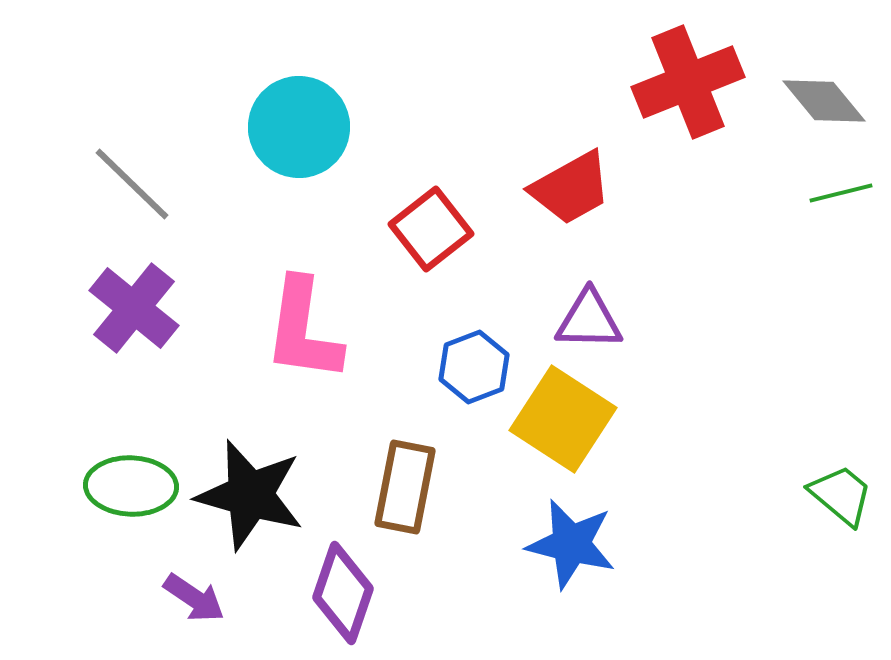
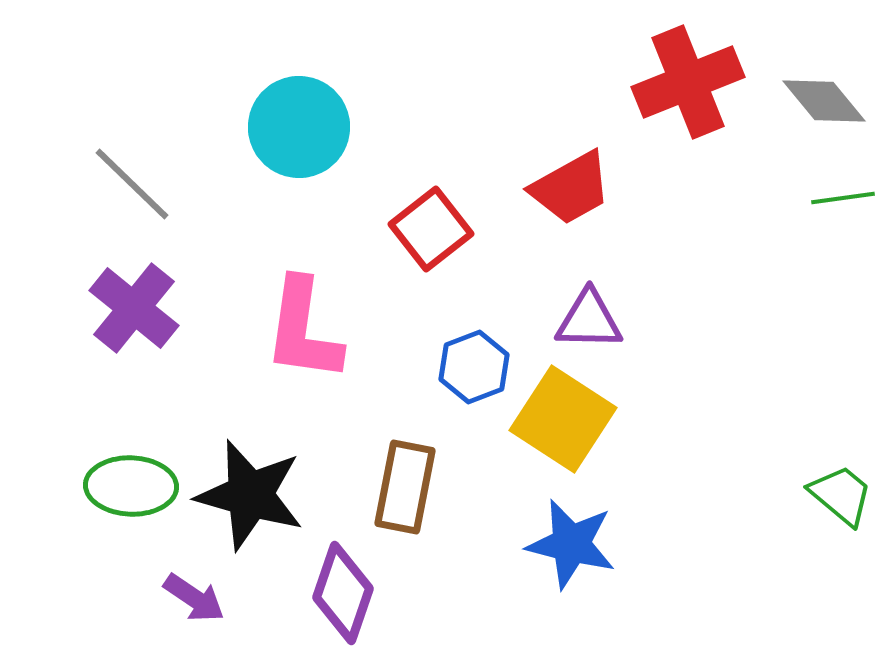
green line: moved 2 px right, 5 px down; rotated 6 degrees clockwise
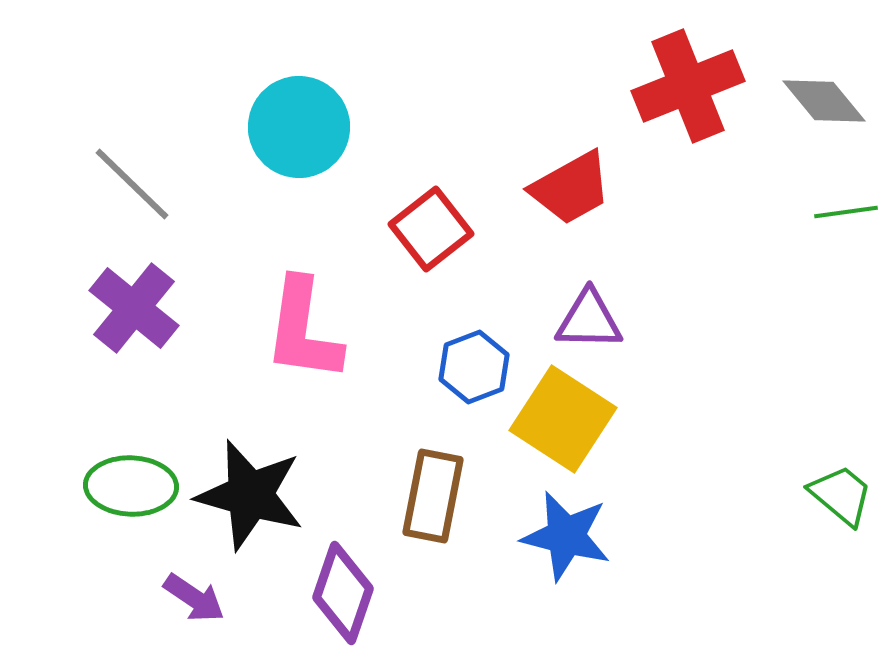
red cross: moved 4 px down
green line: moved 3 px right, 14 px down
brown rectangle: moved 28 px right, 9 px down
blue star: moved 5 px left, 8 px up
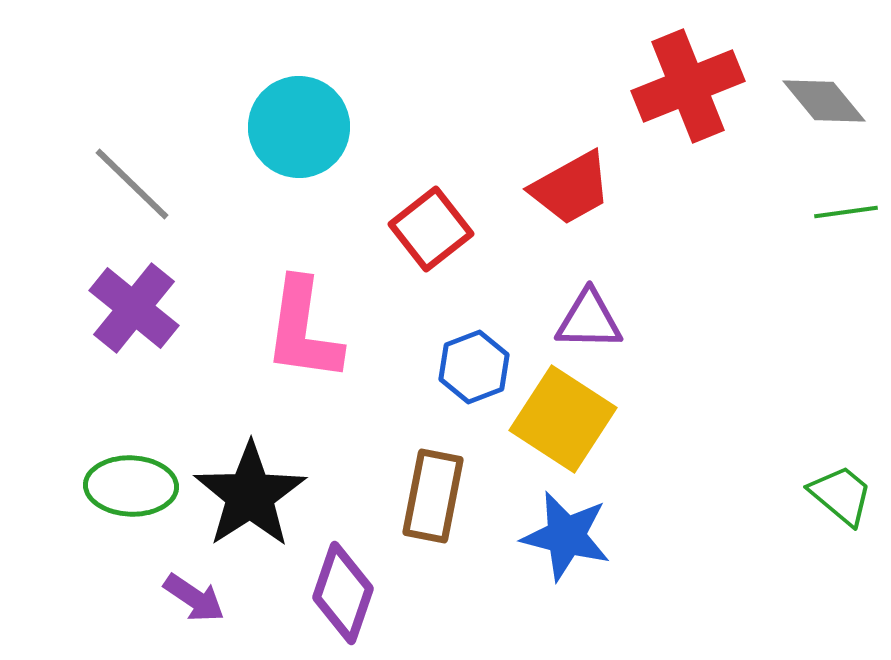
black star: rotated 23 degrees clockwise
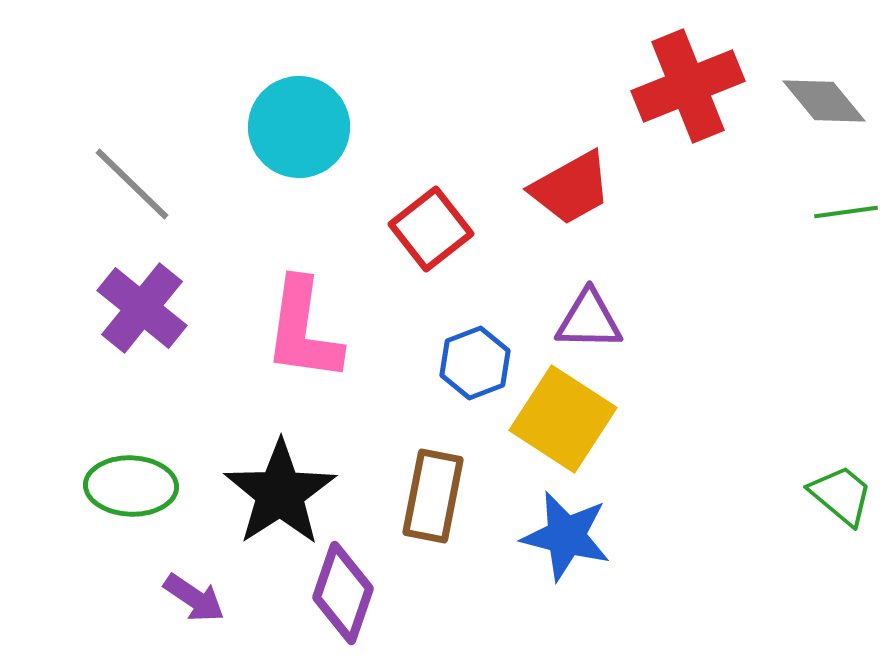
purple cross: moved 8 px right
blue hexagon: moved 1 px right, 4 px up
black star: moved 30 px right, 2 px up
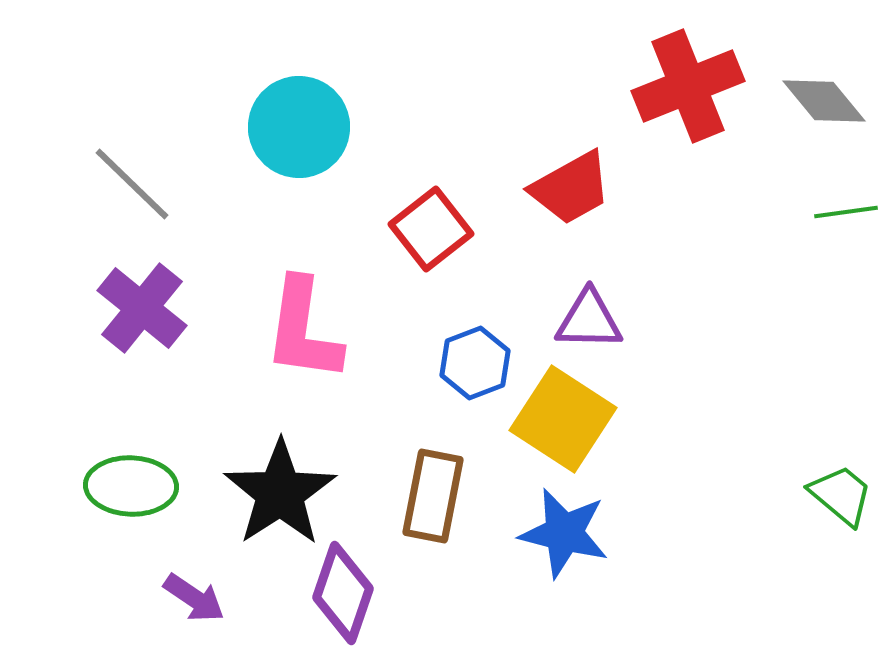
blue star: moved 2 px left, 3 px up
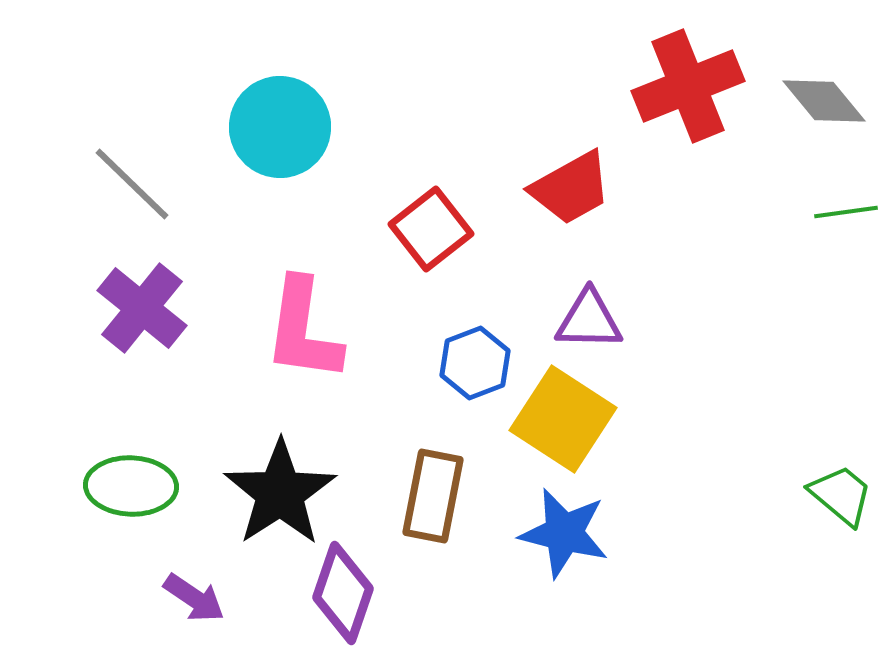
cyan circle: moved 19 px left
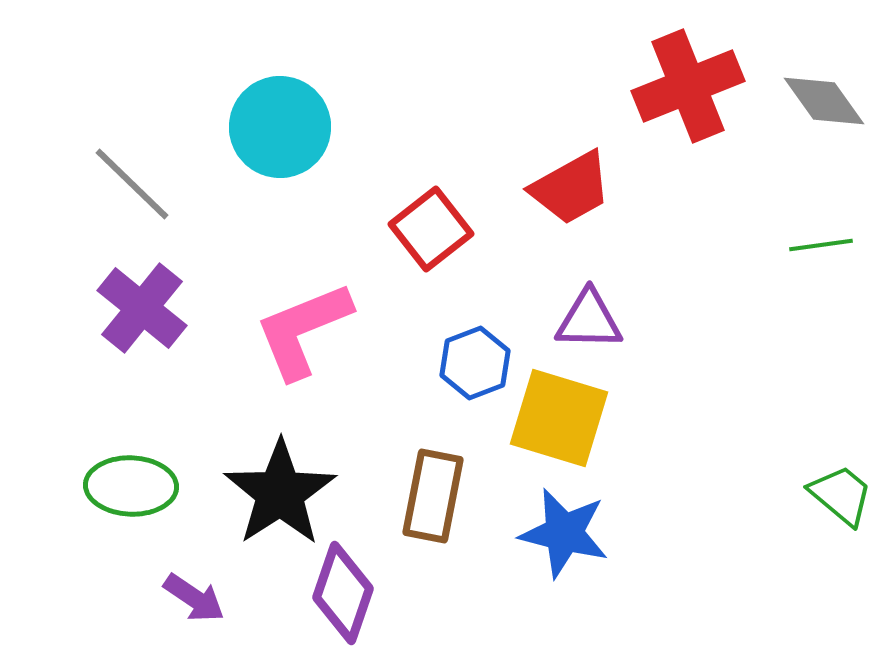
gray diamond: rotated 4 degrees clockwise
green line: moved 25 px left, 33 px down
pink L-shape: rotated 60 degrees clockwise
yellow square: moved 4 px left, 1 px up; rotated 16 degrees counterclockwise
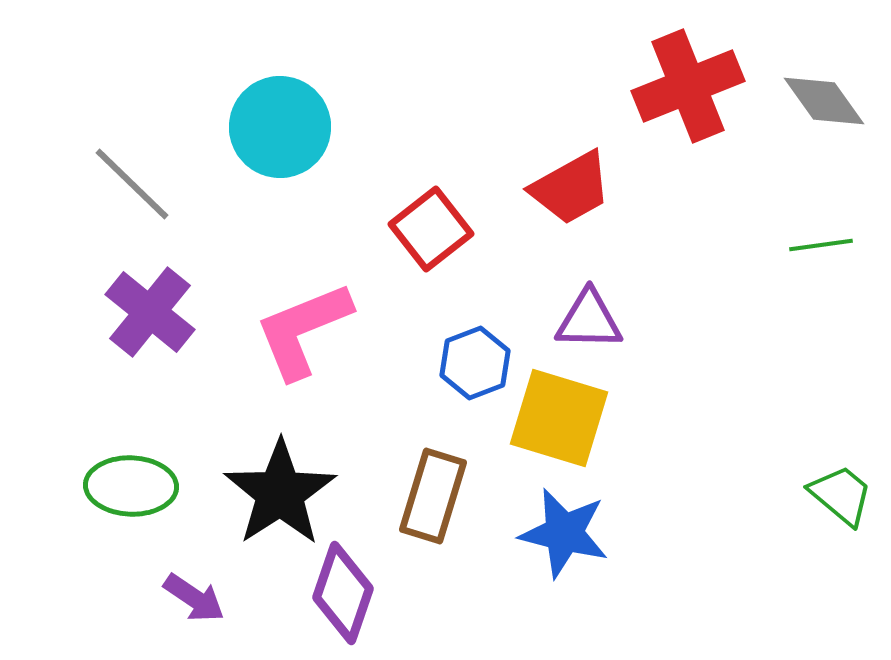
purple cross: moved 8 px right, 4 px down
brown rectangle: rotated 6 degrees clockwise
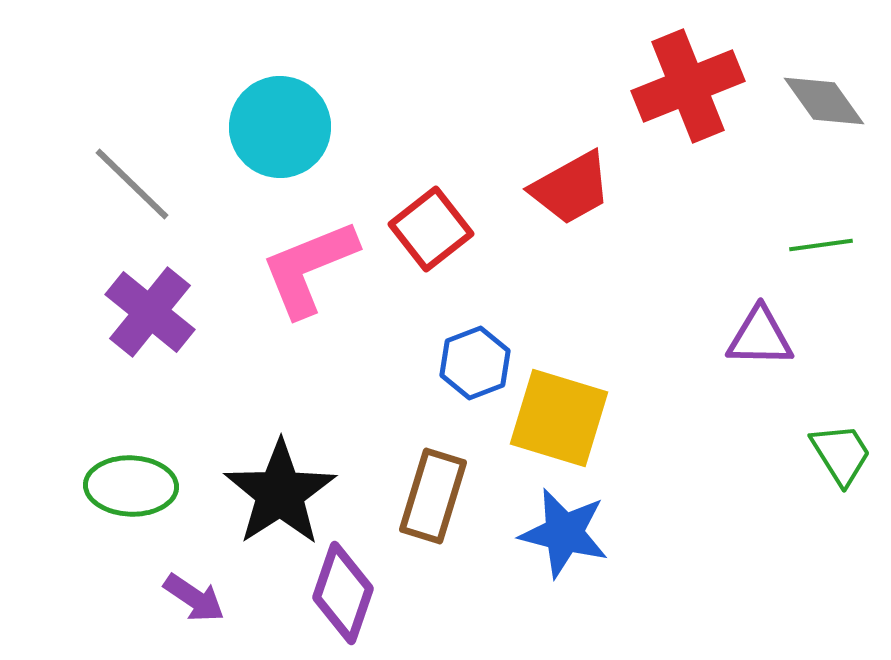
purple triangle: moved 171 px right, 17 px down
pink L-shape: moved 6 px right, 62 px up
green trapezoid: moved 41 px up; rotated 18 degrees clockwise
